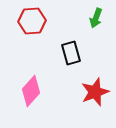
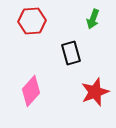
green arrow: moved 3 px left, 1 px down
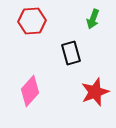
pink diamond: moved 1 px left
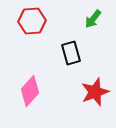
green arrow: rotated 18 degrees clockwise
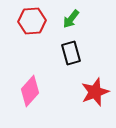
green arrow: moved 22 px left
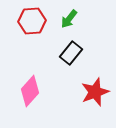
green arrow: moved 2 px left
black rectangle: rotated 55 degrees clockwise
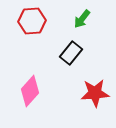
green arrow: moved 13 px right
red star: moved 1 px down; rotated 16 degrees clockwise
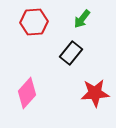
red hexagon: moved 2 px right, 1 px down
pink diamond: moved 3 px left, 2 px down
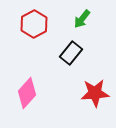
red hexagon: moved 2 px down; rotated 24 degrees counterclockwise
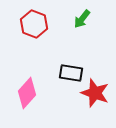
red hexagon: rotated 12 degrees counterclockwise
black rectangle: moved 20 px down; rotated 60 degrees clockwise
red star: rotated 24 degrees clockwise
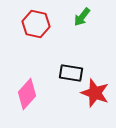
green arrow: moved 2 px up
red hexagon: moved 2 px right; rotated 8 degrees counterclockwise
pink diamond: moved 1 px down
